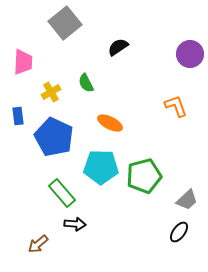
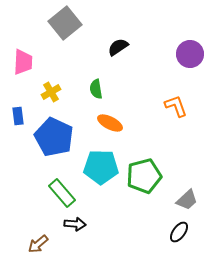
green semicircle: moved 10 px right, 6 px down; rotated 18 degrees clockwise
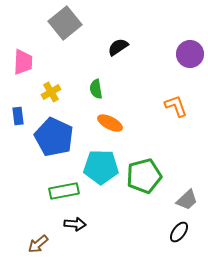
green rectangle: moved 2 px right, 2 px up; rotated 60 degrees counterclockwise
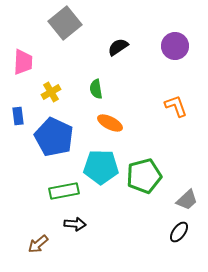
purple circle: moved 15 px left, 8 px up
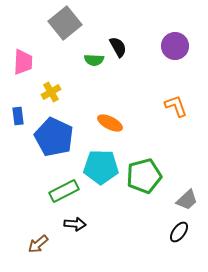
black semicircle: rotated 95 degrees clockwise
green semicircle: moved 2 px left, 29 px up; rotated 78 degrees counterclockwise
green rectangle: rotated 16 degrees counterclockwise
